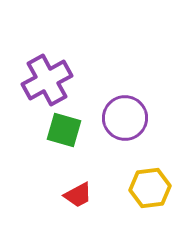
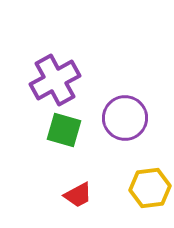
purple cross: moved 8 px right
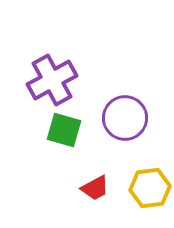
purple cross: moved 3 px left
red trapezoid: moved 17 px right, 7 px up
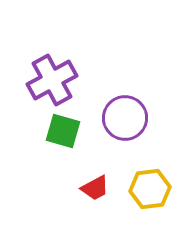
green square: moved 1 px left, 1 px down
yellow hexagon: moved 1 px down
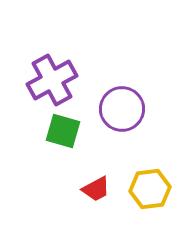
purple circle: moved 3 px left, 9 px up
red trapezoid: moved 1 px right, 1 px down
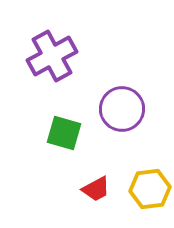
purple cross: moved 24 px up
green square: moved 1 px right, 2 px down
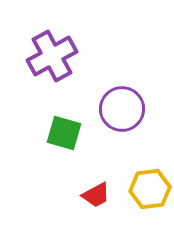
red trapezoid: moved 6 px down
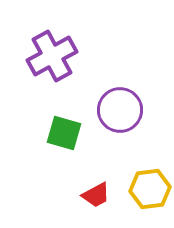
purple circle: moved 2 px left, 1 px down
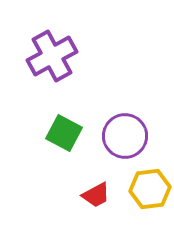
purple circle: moved 5 px right, 26 px down
green square: rotated 12 degrees clockwise
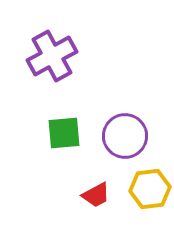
green square: rotated 33 degrees counterclockwise
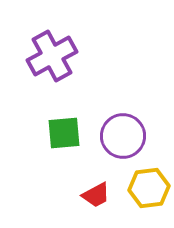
purple circle: moved 2 px left
yellow hexagon: moved 1 px left, 1 px up
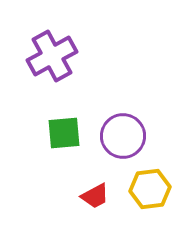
yellow hexagon: moved 1 px right, 1 px down
red trapezoid: moved 1 px left, 1 px down
